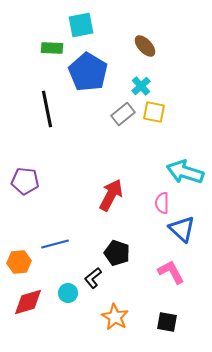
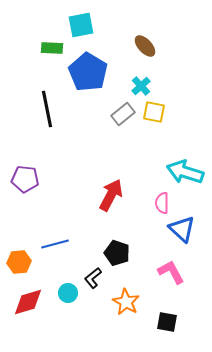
purple pentagon: moved 2 px up
orange star: moved 11 px right, 15 px up
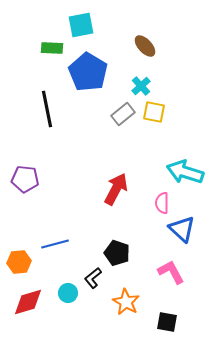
red arrow: moved 5 px right, 6 px up
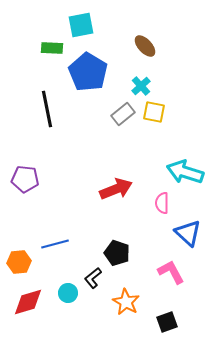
red arrow: rotated 40 degrees clockwise
blue triangle: moved 6 px right, 4 px down
black square: rotated 30 degrees counterclockwise
